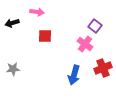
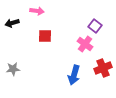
pink arrow: moved 1 px up
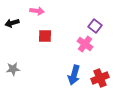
red cross: moved 3 px left, 10 px down
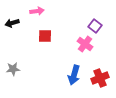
pink arrow: rotated 16 degrees counterclockwise
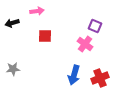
purple square: rotated 16 degrees counterclockwise
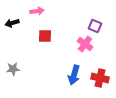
red cross: rotated 36 degrees clockwise
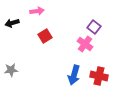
purple square: moved 1 px left, 1 px down; rotated 16 degrees clockwise
red square: rotated 32 degrees counterclockwise
gray star: moved 2 px left, 1 px down
red cross: moved 1 px left, 2 px up
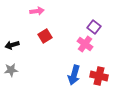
black arrow: moved 22 px down
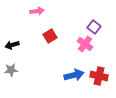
red square: moved 5 px right
blue arrow: rotated 120 degrees counterclockwise
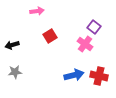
gray star: moved 4 px right, 2 px down
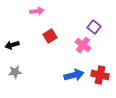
pink cross: moved 2 px left, 1 px down
red cross: moved 1 px right, 1 px up
